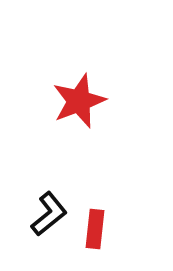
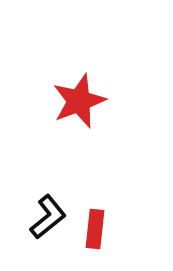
black L-shape: moved 1 px left, 3 px down
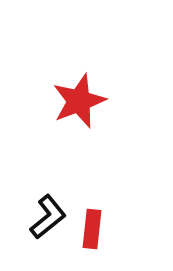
red rectangle: moved 3 px left
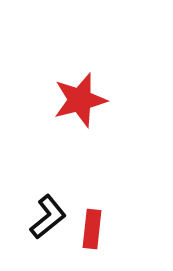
red star: moved 1 px right, 1 px up; rotated 6 degrees clockwise
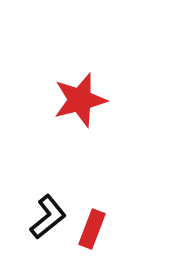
red rectangle: rotated 15 degrees clockwise
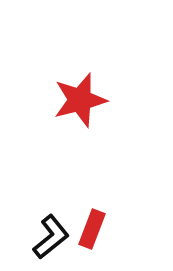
black L-shape: moved 3 px right, 20 px down
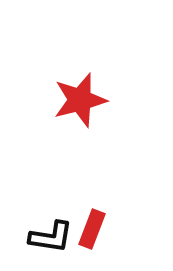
black L-shape: rotated 48 degrees clockwise
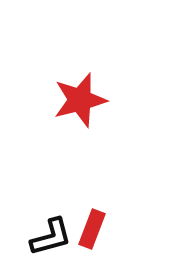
black L-shape: rotated 24 degrees counterclockwise
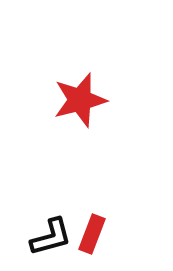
red rectangle: moved 5 px down
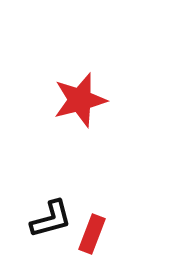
black L-shape: moved 18 px up
